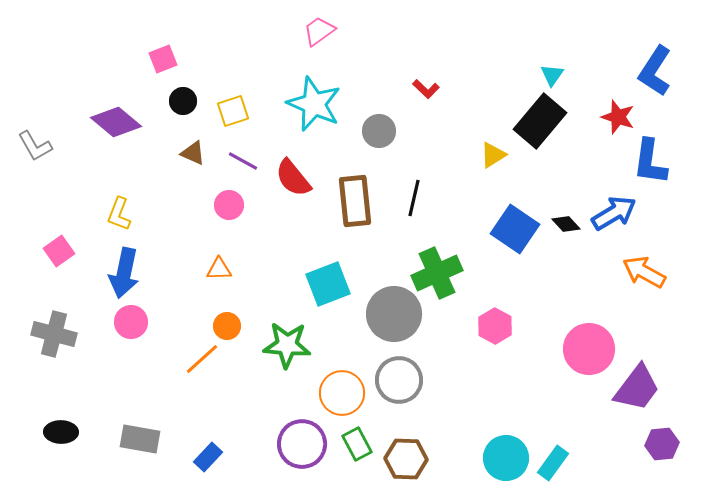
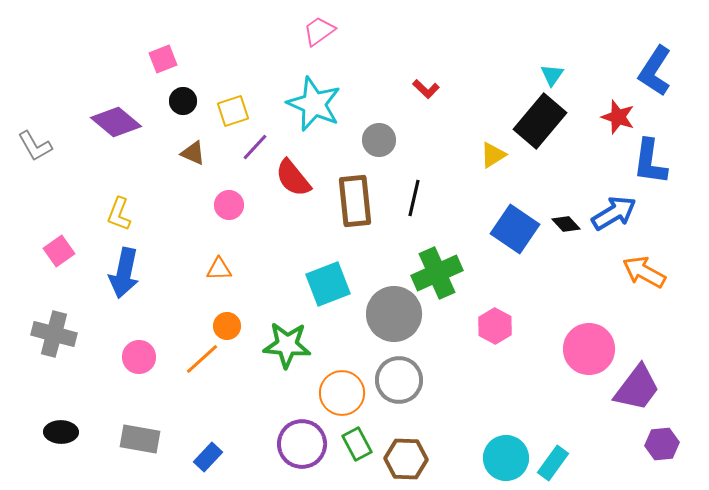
gray circle at (379, 131): moved 9 px down
purple line at (243, 161): moved 12 px right, 14 px up; rotated 76 degrees counterclockwise
pink circle at (131, 322): moved 8 px right, 35 px down
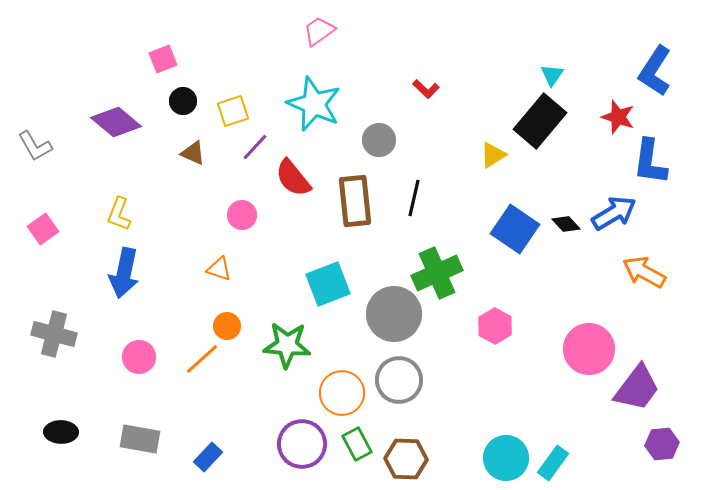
pink circle at (229, 205): moved 13 px right, 10 px down
pink square at (59, 251): moved 16 px left, 22 px up
orange triangle at (219, 269): rotated 20 degrees clockwise
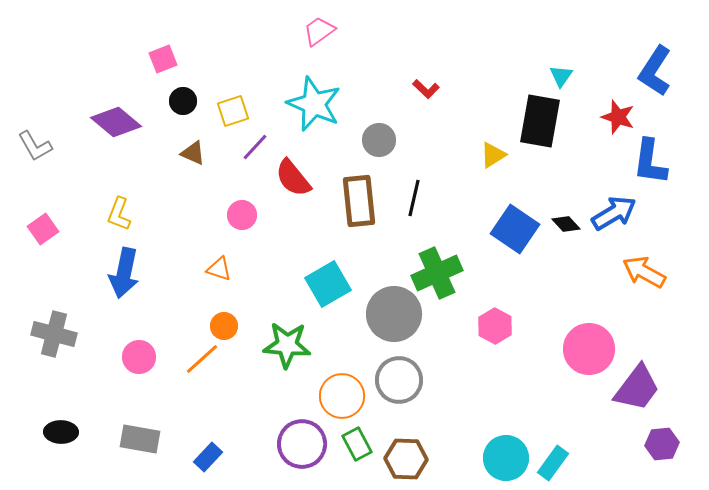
cyan triangle at (552, 75): moved 9 px right, 1 px down
black rectangle at (540, 121): rotated 30 degrees counterclockwise
brown rectangle at (355, 201): moved 4 px right
cyan square at (328, 284): rotated 9 degrees counterclockwise
orange circle at (227, 326): moved 3 px left
orange circle at (342, 393): moved 3 px down
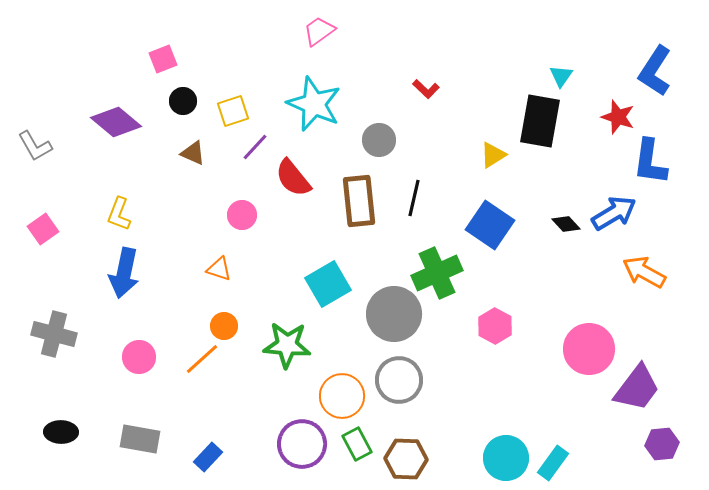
blue square at (515, 229): moved 25 px left, 4 px up
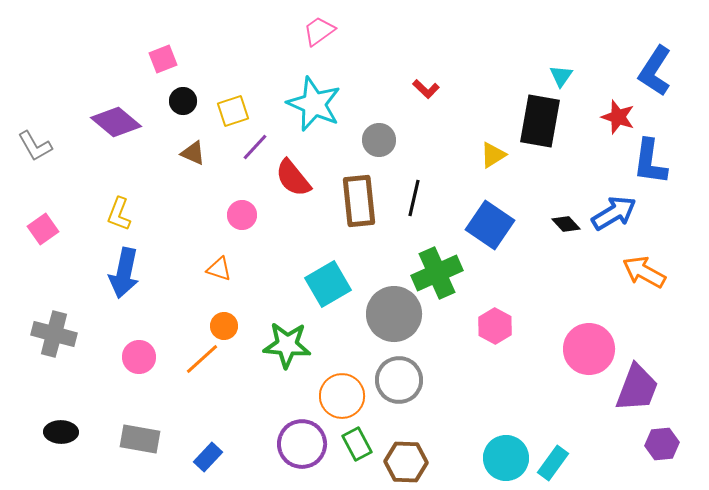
purple trapezoid at (637, 388): rotated 16 degrees counterclockwise
brown hexagon at (406, 459): moved 3 px down
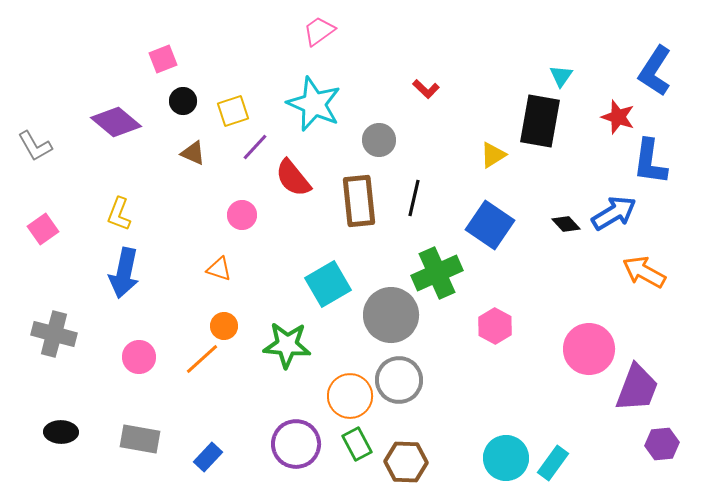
gray circle at (394, 314): moved 3 px left, 1 px down
orange circle at (342, 396): moved 8 px right
purple circle at (302, 444): moved 6 px left
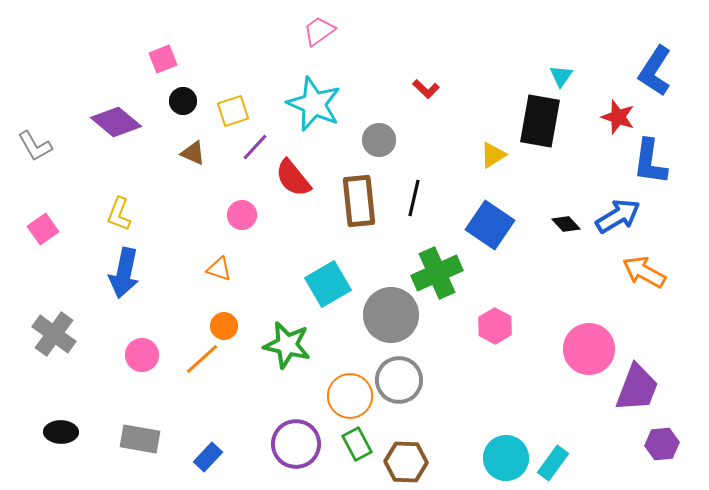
blue arrow at (614, 213): moved 4 px right, 3 px down
gray cross at (54, 334): rotated 21 degrees clockwise
green star at (287, 345): rotated 9 degrees clockwise
pink circle at (139, 357): moved 3 px right, 2 px up
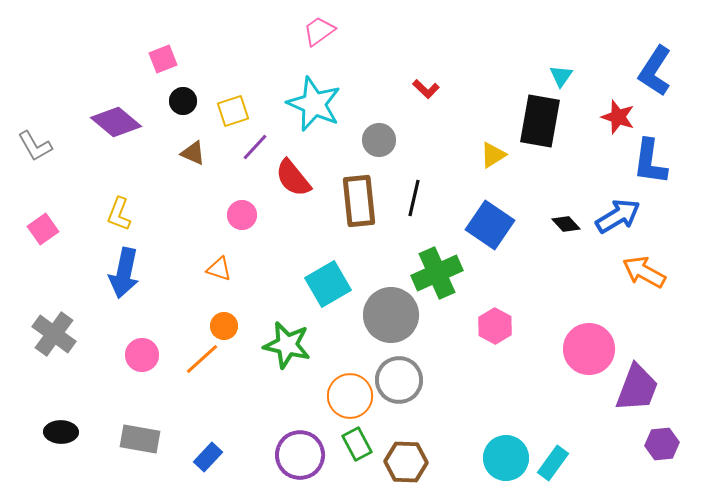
purple circle at (296, 444): moved 4 px right, 11 px down
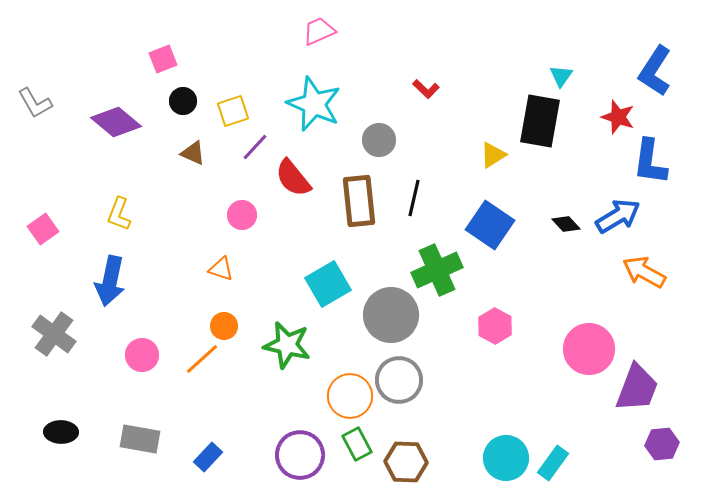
pink trapezoid at (319, 31): rotated 12 degrees clockwise
gray L-shape at (35, 146): moved 43 px up
orange triangle at (219, 269): moved 2 px right
blue arrow at (124, 273): moved 14 px left, 8 px down
green cross at (437, 273): moved 3 px up
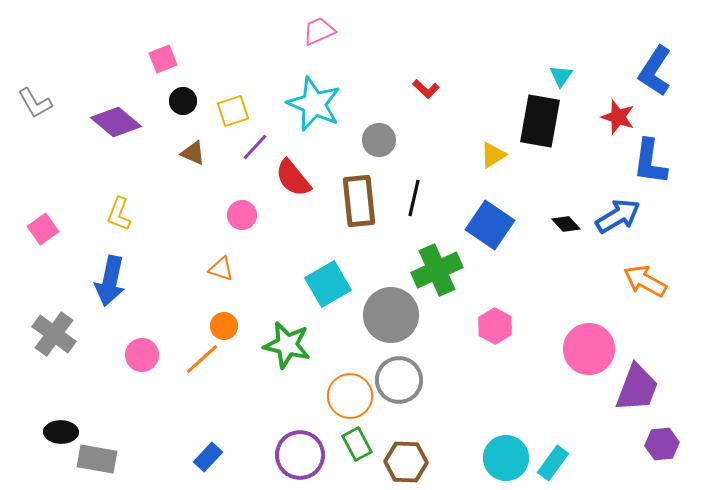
orange arrow at (644, 272): moved 1 px right, 9 px down
gray rectangle at (140, 439): moved 43 px left, 20 px down
